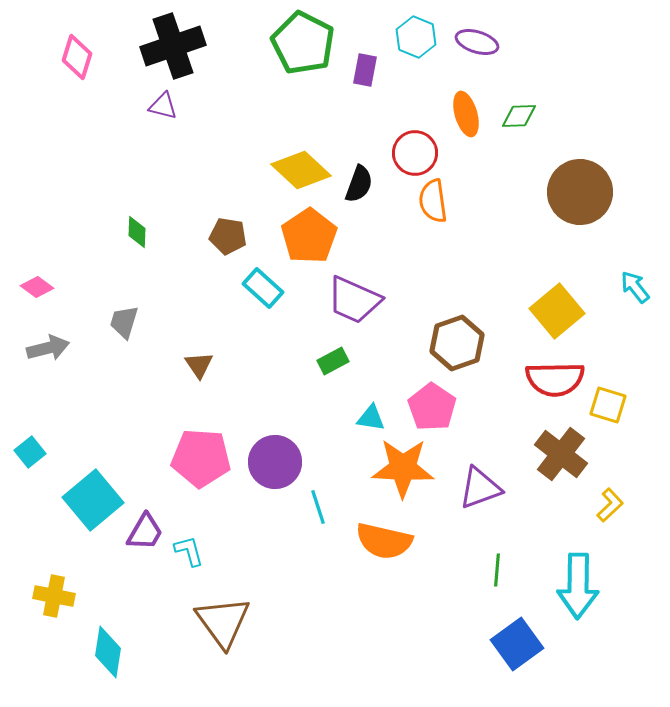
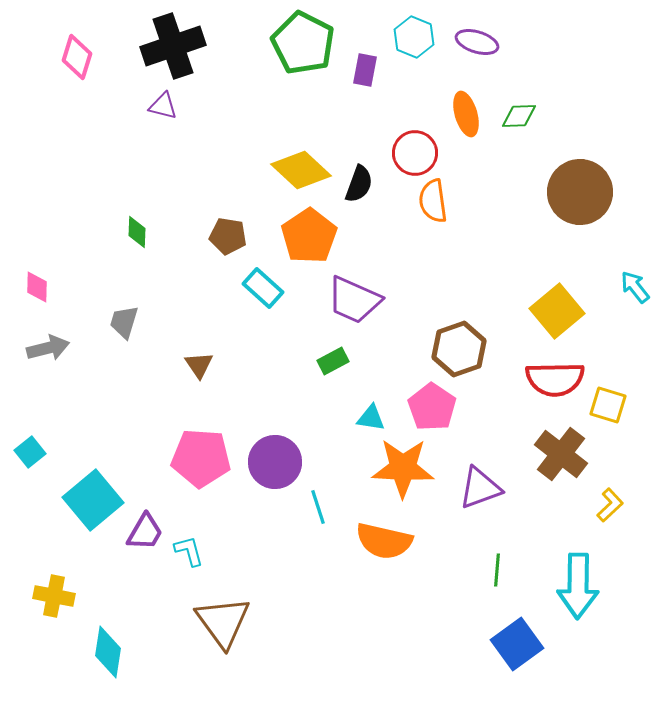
cyan hexagon at (416, 37): moved 2 px left
pink diamond at (37, 287): rotated 56 degrees clockwise
brown hexagon at (457, 343): moved 2 px right, 6 px down
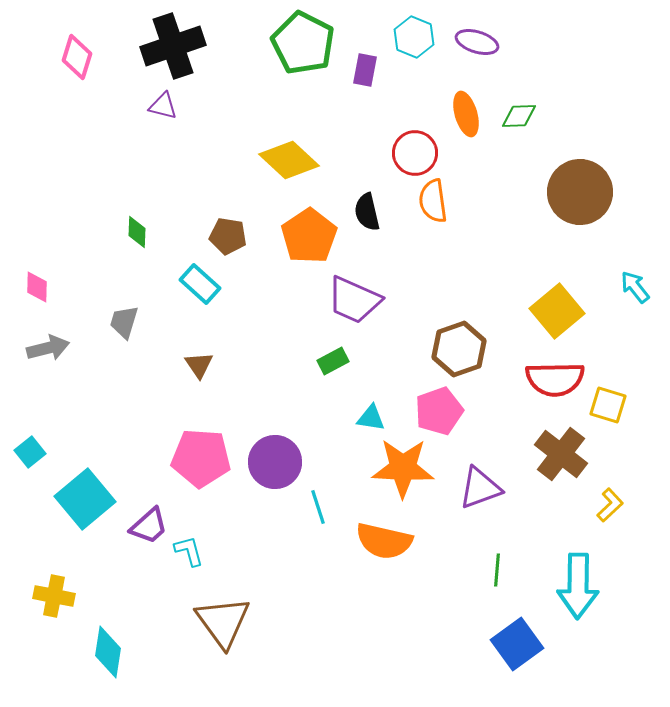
yellow diamond at (301, 170): moved 12 px left, 10 px up
black semicircle at (359, 184): moved 8 px right, 28 px down; rotated 147 degrees clockwise
cyan rectangle at (263, 288): moved 63 px left, 4 px up
pink pentagon at (432, 407): moved 7 px right, 4 px down; rotated 18 degrees clockwise
cyan square at (93, 500): moved 8 px left, 1 px up
purple trapezoid at (145, 532): moved 4 px right, 6 px up; rotated 18 degrees clockwise
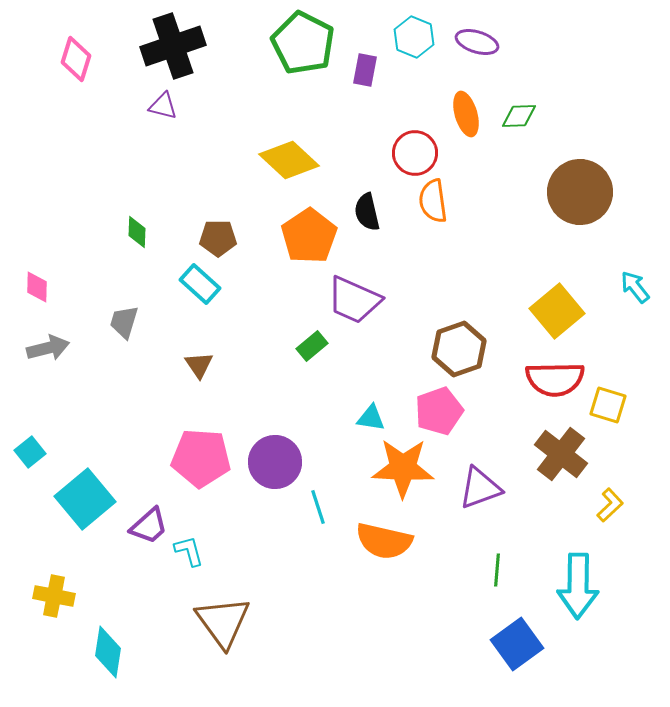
pink diamond at (77, 57): moved 1 px left, 2 px down
brown pentagon at (228, 236): moved 10 px left, 2 px down; rotated 9 degrees counterclockwise
green rectangle at (333, 361): moved 21 px left, 15 px up; rotated 12 degrees counterclockwise
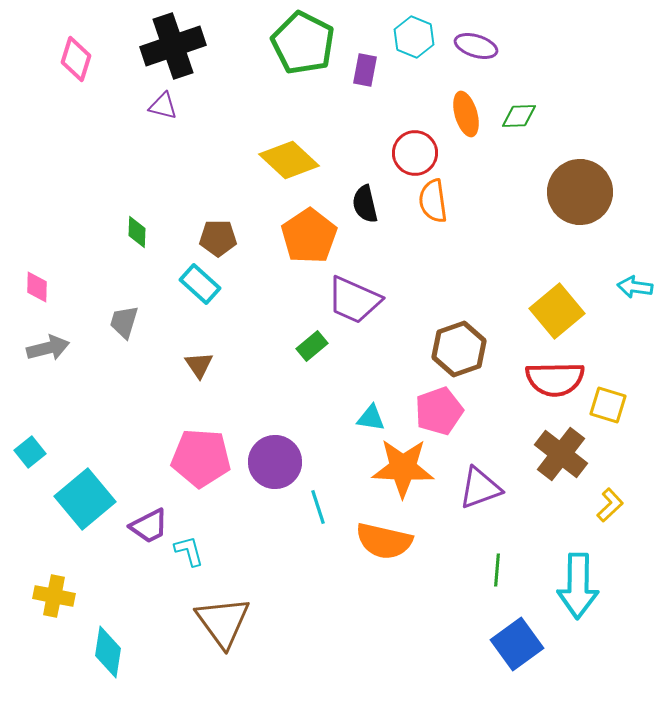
purple ellipse at (477, 42): moved 1 px left, 4 px down
black semicircle at (367, 212): moved 2 px left, 8 px up
cyan arrow at (635, 287): rotated 44 degrees counterclockwise
purple trapezoid at (149, 526): rotated 15 degrees clockwise
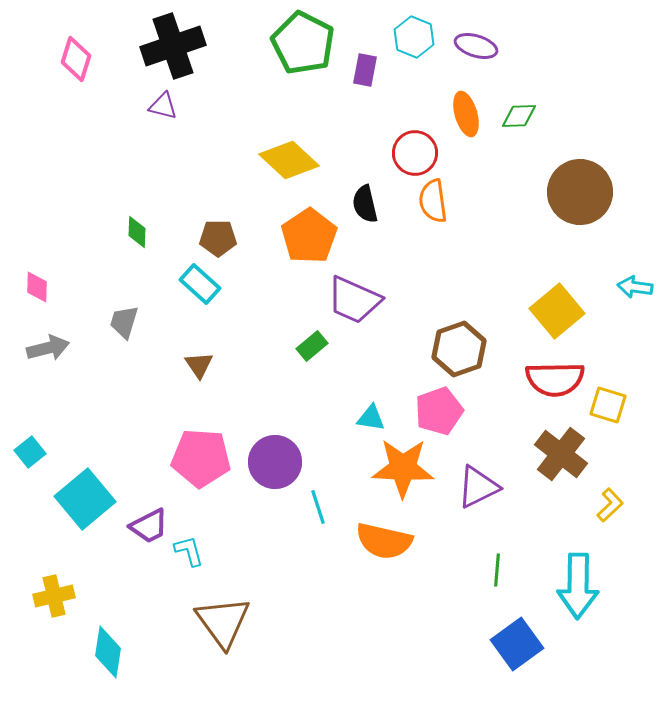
purple triangle at (480, 488): moved 2 px left, 1 px up; rotated 6 degrees counterclockwise
yellow cross at (54, 596): rotated 24 degrees counterclockwise
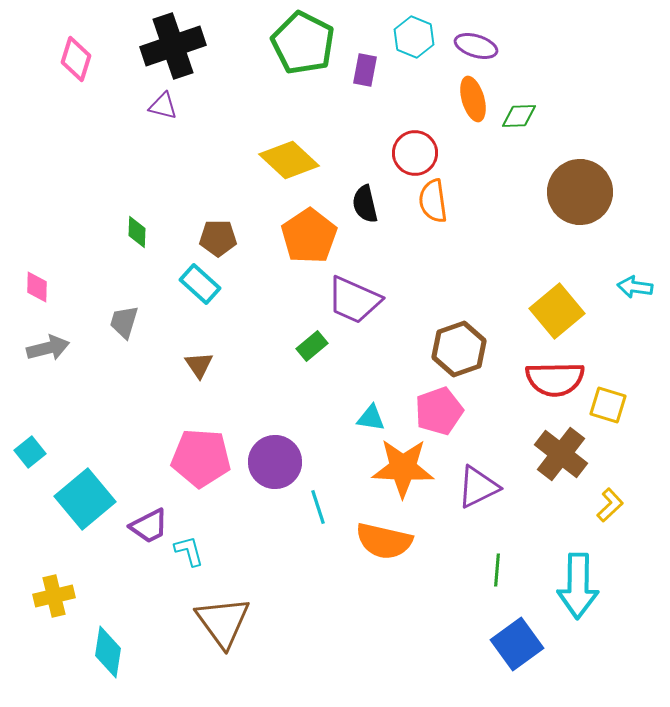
orange ellipse at (466, 114): moved 7 px right, 15 px up
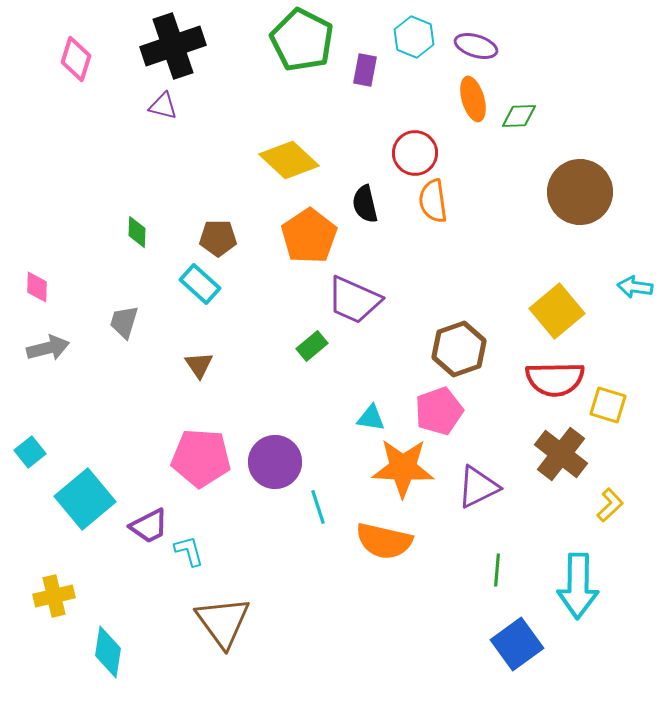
green pentagon at (303, 43): moved 1 px left, 3 px up
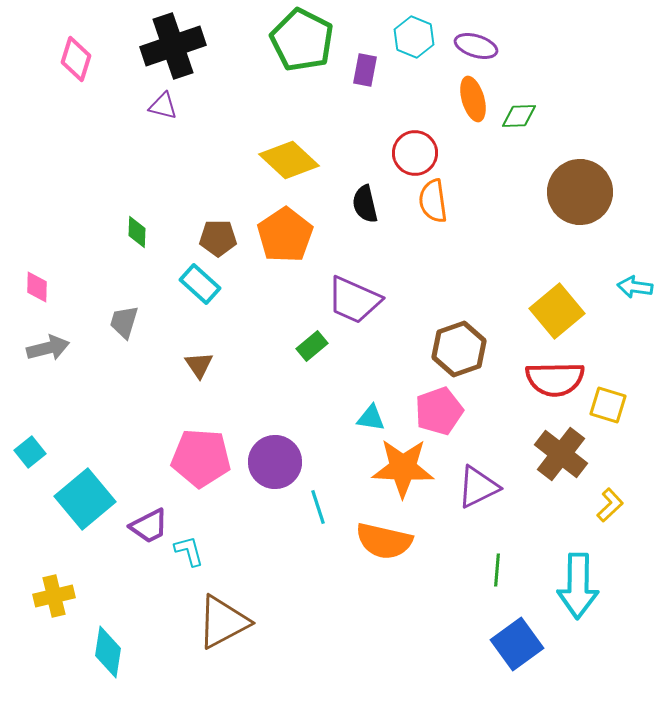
orange pentagon at (309, 236): moved 24 px left, 1 px up
brown triangle at (223, 622): rotated 38 degrees clockwise
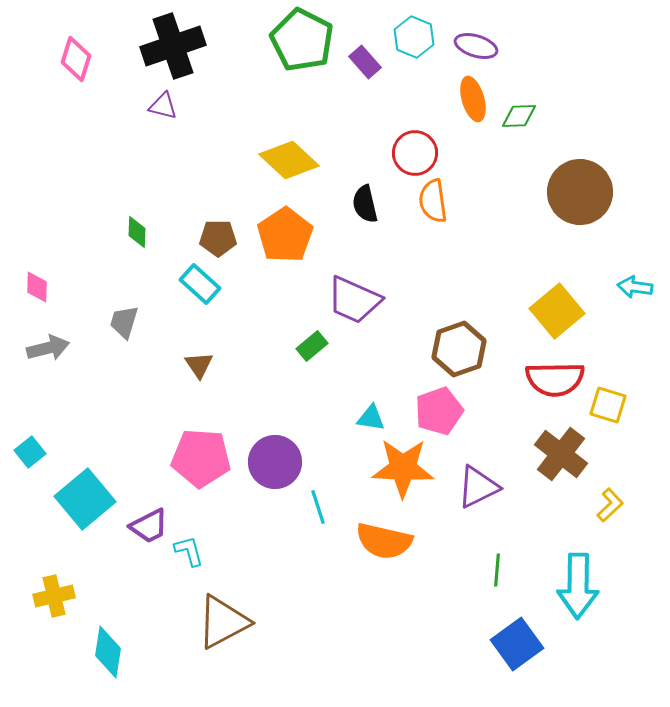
purple rectangle at (365, 70): moved 8 px up; rotated 52 degrees counterclockwise
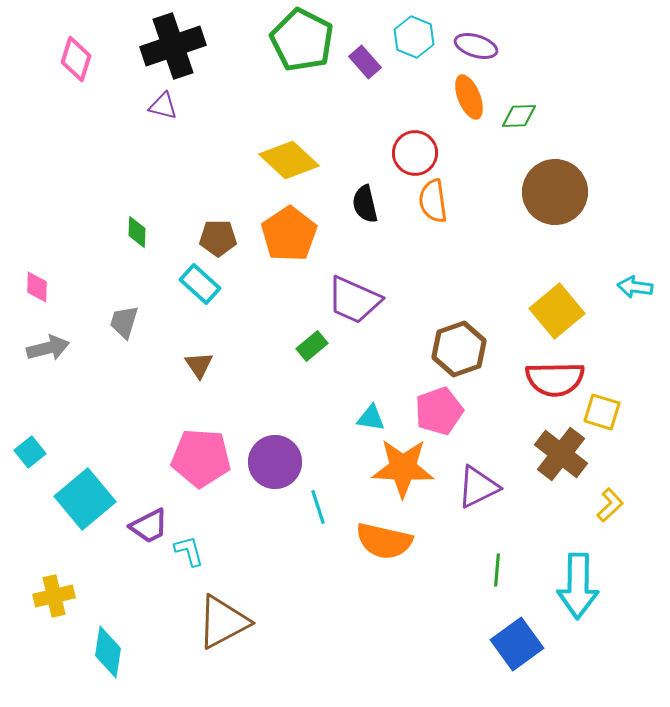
orange ellipse at (473, 99): moved 4 px left, 2 px up; rotated 6 degrees counterclockwise
brown circle at (580, 192): moved 25 px left
orange pentagon at (285, 235): moved 4 px right, 1 px up
yellow square at (608, 405): moved 6 px left, 7 px down
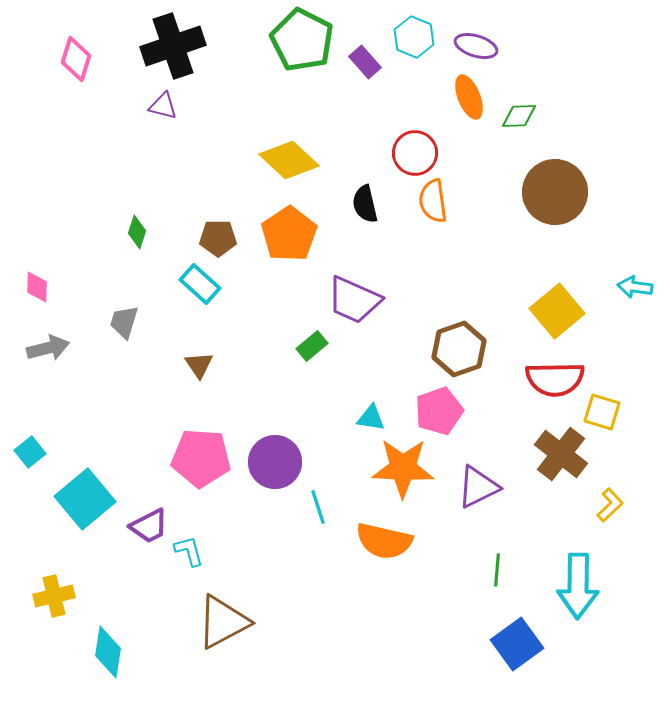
green diamond at (137, 232): rotated 16 degrees clockwise
